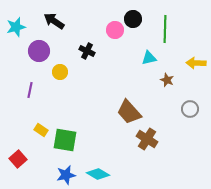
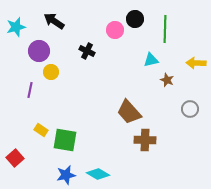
black circle: moved 2 px right
cyan triangle: moved 2 px right, 2 px down
yellow circle: moved 9 px left
brown cross: moved 2 px left, 1 px down; rotated 30 degrees counterclockwise
red square: moved 3 px left, 1 px up
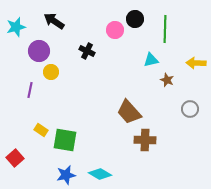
cyan diamond: moved 2 px right
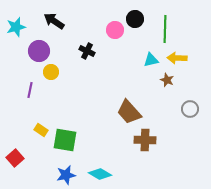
yellow arrow: moved 19 px left, 5 px up
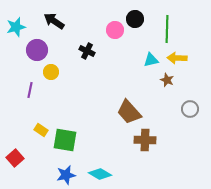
green line: moved 2 px right
purple circle: moved 2 px left, 1 px up
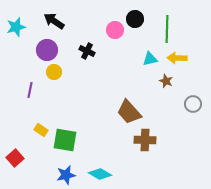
purple circle: moved 10 px right
cyan triangle: moved 1 px left, 1 px up
yellow circle: moved 3 px right
brown star: moved 1 px left, 1 px down
gray circle: moved 3 px right, 5 px up
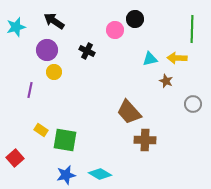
green line: moved 25 px right
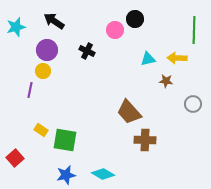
green line: moved 2 px right, 1 px down
cyan triangle: moved 2 px left
yellow circle: moved 11 px left, 1 px up
brown star: rotated 16 degrees counterclockwise
cyan diamond: moved 3 px right
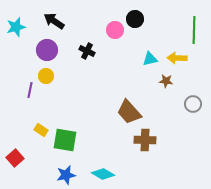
cyan triangle: moved 2 px right
yellow circle: moved 3 px right, 5 px down
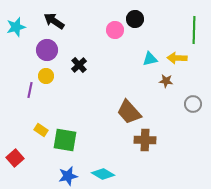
black cross: moved 8 px left, 14 px down; rotated 21 degrees clockwise
blue star: moved 2 px right, 1 px down
